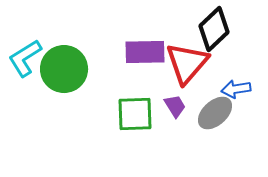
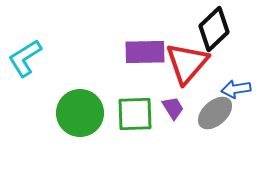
green circle: moved 16 px right, 44 px down
purple trapezoid: moved 2 px left, 2 px down
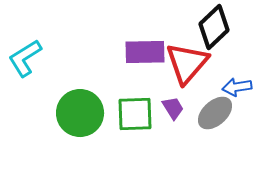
black diamond: moved 2 px up
blue arrow: moved 1 px right, 2 px up
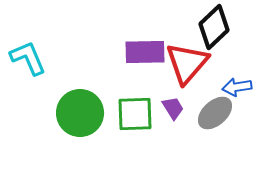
cyan L-shape: moved 3 px right; rotated 99 degrees clockwise
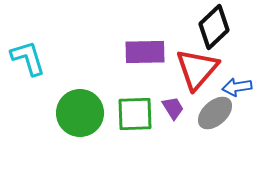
cyan L-shape: rotated 6 degrees clockwise
red triangle: moved 10 px right, 6 px down
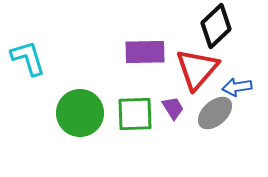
black diamond: moved 2 px right, 1 px up
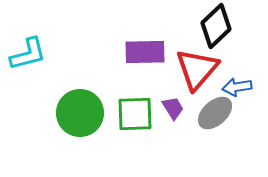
cyan L-shape: moved 4 px up; rotated 93 degrees clockwise
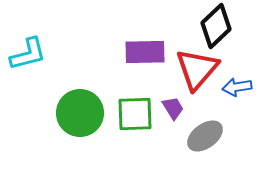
gray ellipse: moved 10 px left, 23 px down; rotated 6 degrees clockwise
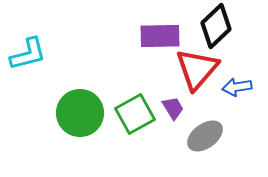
purple rectangle: moved 15 px right, 16 px up
green square: rotated 27 degrees counterclockwise
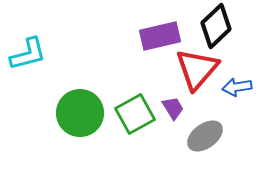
purple rectangle: rotated 12 degrees counterclockwise
